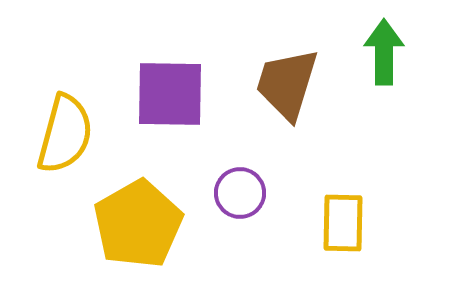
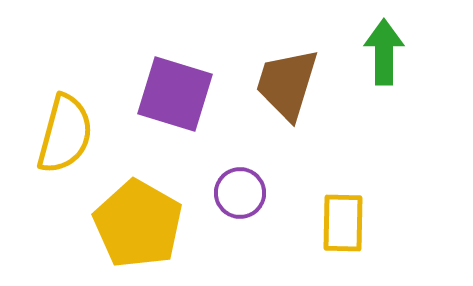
purple square: moved 5 px right; rotated 16 degrees clockwise
yellow pentagon: rotated 12 degrees counterclockwise
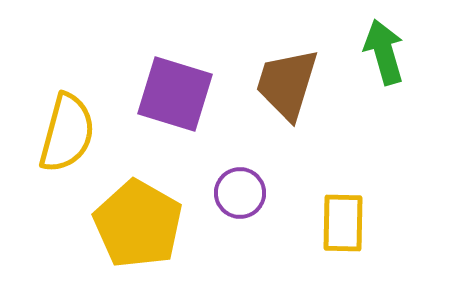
green arrow: rotated 16 degrees counterclockwise
yellow semicircle: moved 2 px right, 1 px up
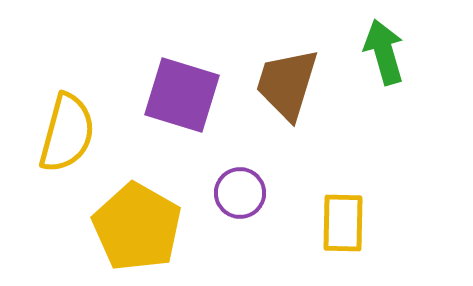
purple square: moved 7 px right, 1 px down
yellow pentagon: moved 1 px left, 3 px down
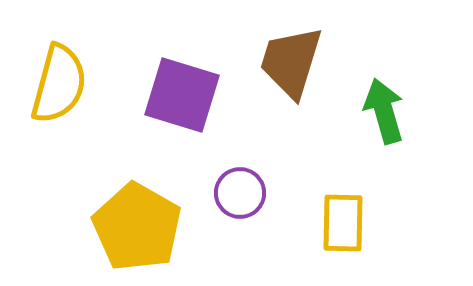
green arrow: moved 59 px down
brown trapezoid: moved 4 px right, 22 px up
yellow semicircle: moved 8 px left, 49 px up
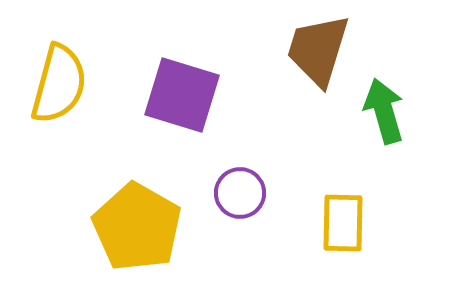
brown trapezoid: moved 27 px right, 12 px up
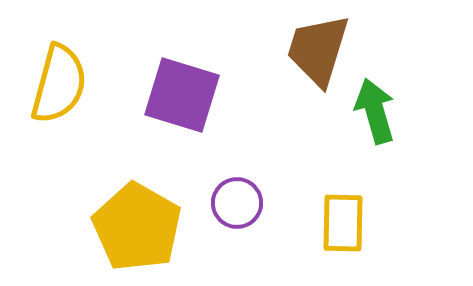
green arrow: moved 9 px left
purple circle: moved 3 px left, 10 px down
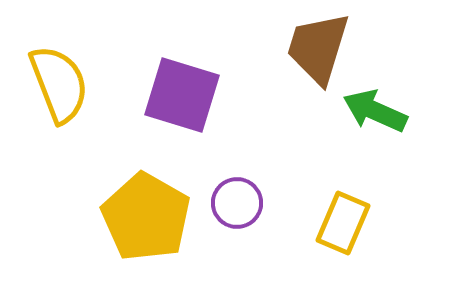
brown trapezoid: moved 2 px up
yellow semicircle: rotated 36 degrees counterclockwise
green arrow: rotated 50 degrees counterclockwise
yellow rectangle: rotated 22 degrees clockwise
yellow pentagon: moved 9 px right, 10 px up
